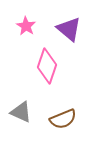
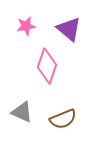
pink star: rotated 30 degrees clockwise
gray triangle: moved 1 px right
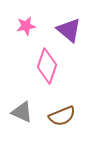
purple triangle: moved 1 px down
brown semicircle: moved 1 px left, 3 px up
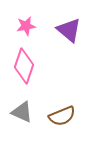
pink diamond: moved 23 px left
